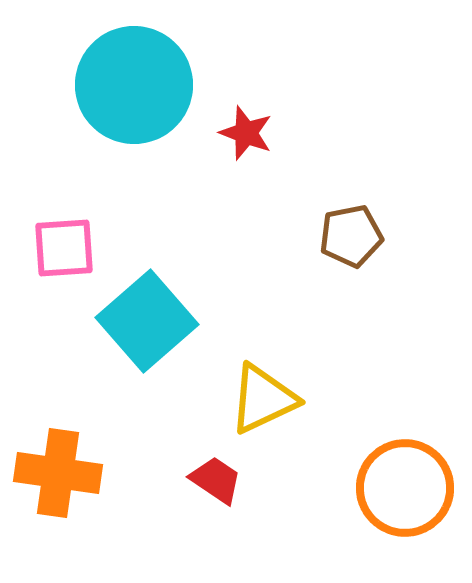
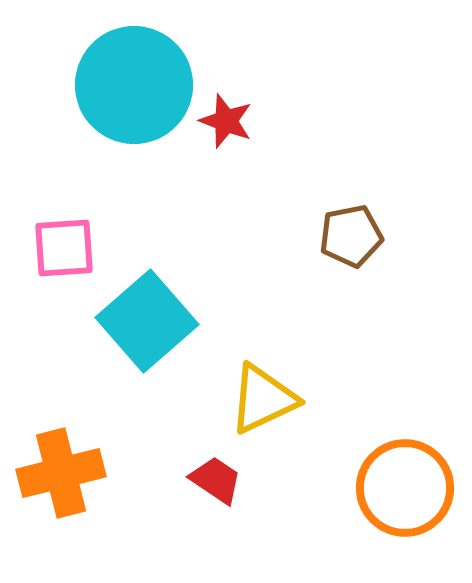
red star: moved 20 px left, 12 px up
orange cross: moved 3 px right; rotated 22 degrees counterclockwise
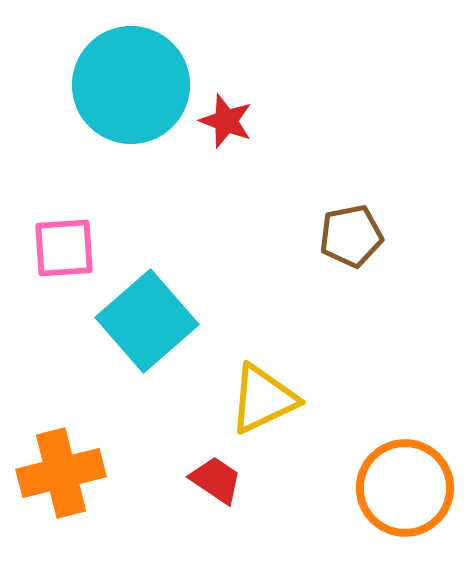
cyan circle: moved 3 px left
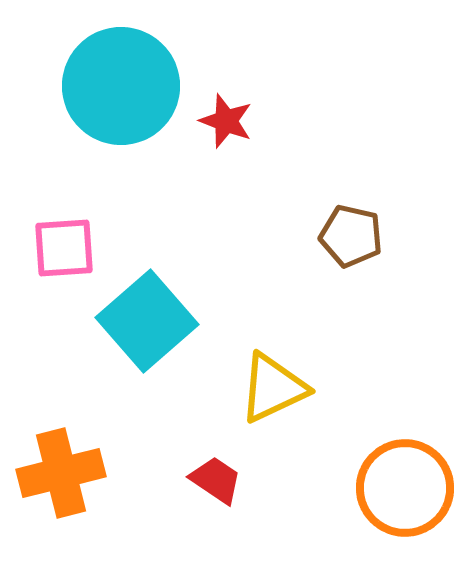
cyan circle: moved 10 px left, 1 px down
brown pentagon: rotated 24 degrees clockwise
yellow triangle: moved 10 px right, 11 px up
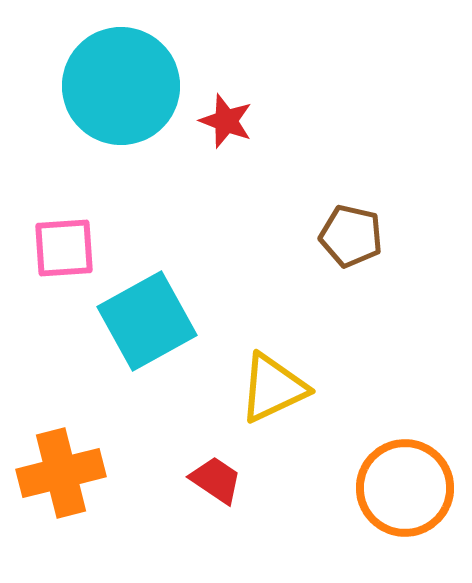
cyan square: rotated 12 degrees clockwise
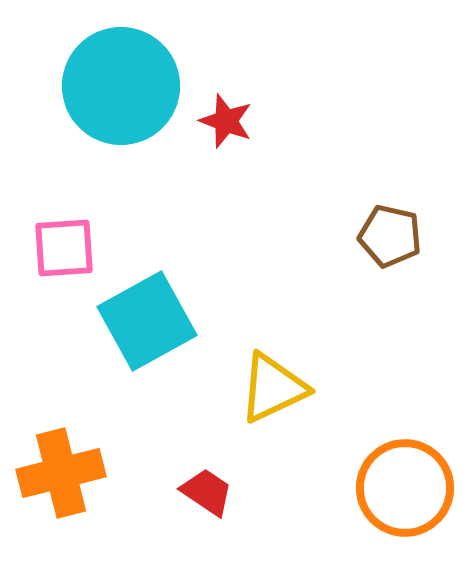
brown pentagon: moved 39 px right
red trapezoid: moved 9 px left, 12 px down
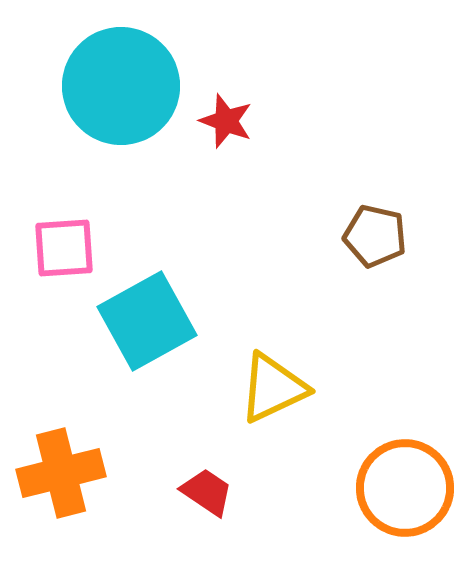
brown pentagon: moved 15 px left
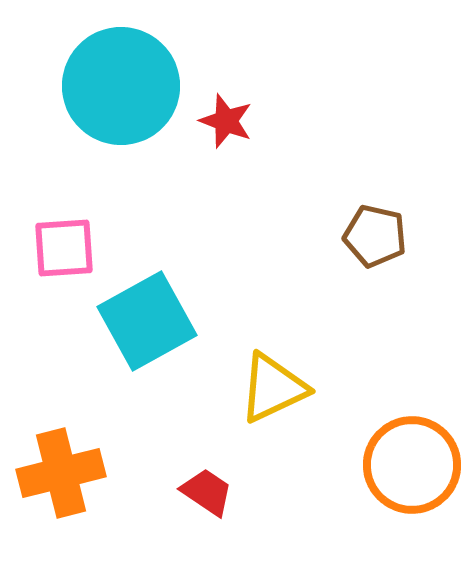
orange circle: moved 7 px right, 23 px up
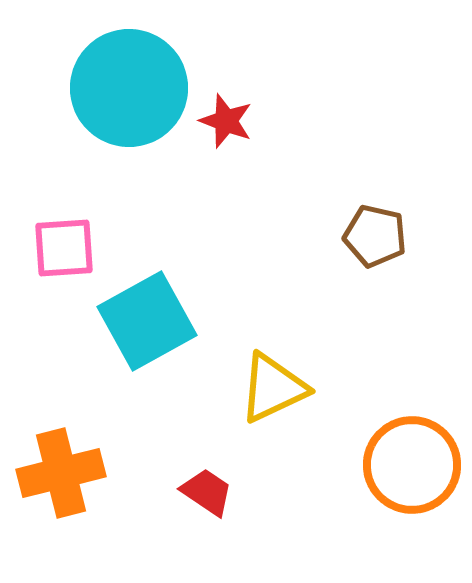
cyan circle: moved 8 px right, 2 px down
